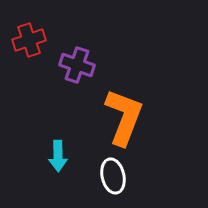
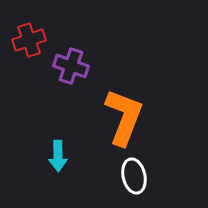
purple cross: moved 6 px left, 1 px down
white ellipse: moved 21 px right
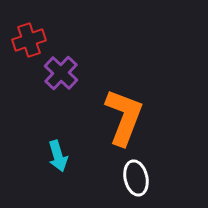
purple cross: moved 10 px left, 7 px down; rotated 24 degrees clockwise
cyan arrow: rotated 16 degrees counterclockwise
white ellipse: moved 2 px right, 2 px down
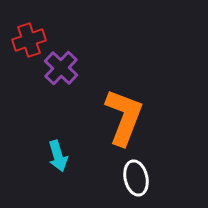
purple cross: moved 5 px up
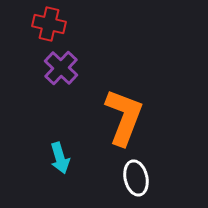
red cross: moved 20 px right, 16 px up; rotated 32 degrees clockwise
cyan arrow: moved 2 px right, 2 px down
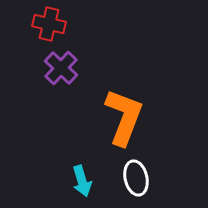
cyan arrow: moved 22 px right, 23 px down
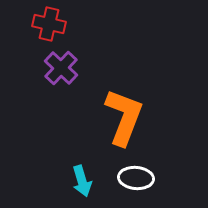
white ellipse: rotated 72 degrees counterclockwise
